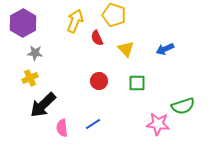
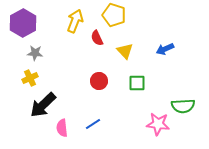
yellow triangle: moved 1 px left, 2 px down
green semicircle: rotated 15 degrees clockwise
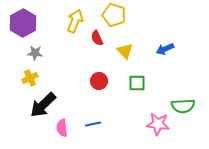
blue line: rotated 21 degrees clockwise
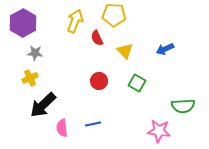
yellow pentagon: rotated 15 degrees counterclockwise
green square: rotated 30 degrees clockwise
pink star: moved 1 px right, 7 px down
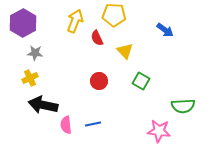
blue arrow: moved 19 px up; rotated 120 degrees counterclockwise
green square: moved 4 px right, 2 px up
black arrow: rotated 56 degrees clockwise
pink semicircle: moved 4 px right, 3 px up
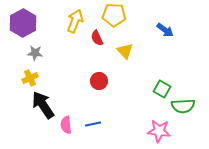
green square: moved 21 px right, 8 px down
black arrow: rotated 44 degrees clockwise
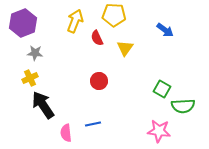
purple hexagon: rotated 8 degrees clockwise
yellow triangle: moved 3 px up; rotated 18 degrees clockwise
pink semicircle: moved 8 px down
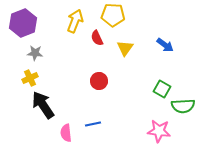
yellow pentagon: moved 1 px left
blue arrow: moved 15 px down
